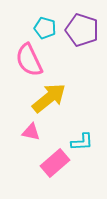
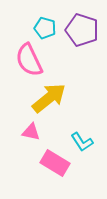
cyan L-shape: rotated 60 degrees clockwise
pink rectangle: rotated 72 degrees clockwise
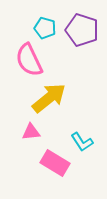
pink triangle: rotated 18 degrees counterclockwise
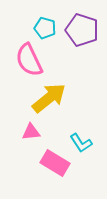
cyan L-shape: moved 1 px left, 1 px down
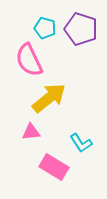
purple pentagon: moved 1 px left, 1 px up
pink rectangle: moved 1 px left, 4 px down
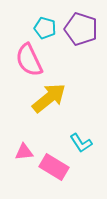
pink triangle: moved 7 px left, 20 px down
